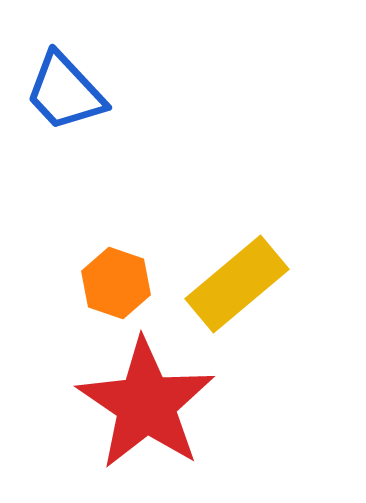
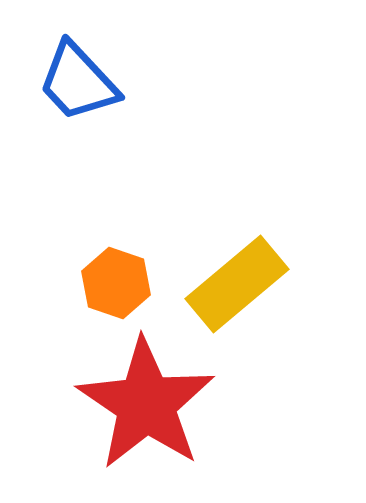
blue trapezoid: moved 13 px right, 10 px up
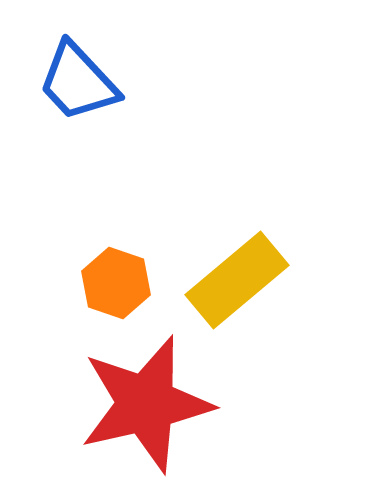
yellow rectangle: moved 4 px up
red star: rotated 25 degrees clockwise
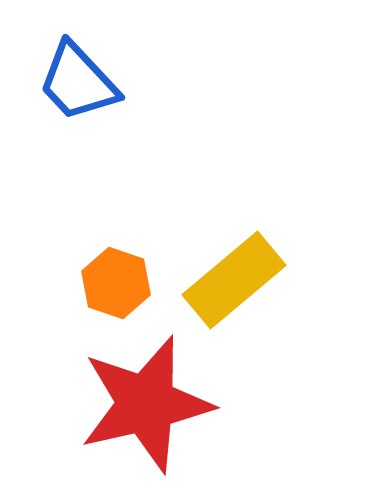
yellow rectangle: moved 3 px left
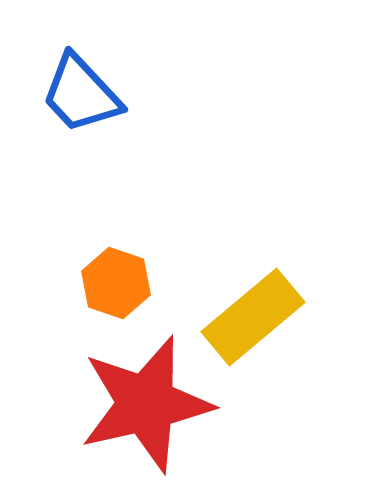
blue trapezoid: moved 3 px right, 12 px down
yellow rectangle: moved 19 px right, 37 px down
